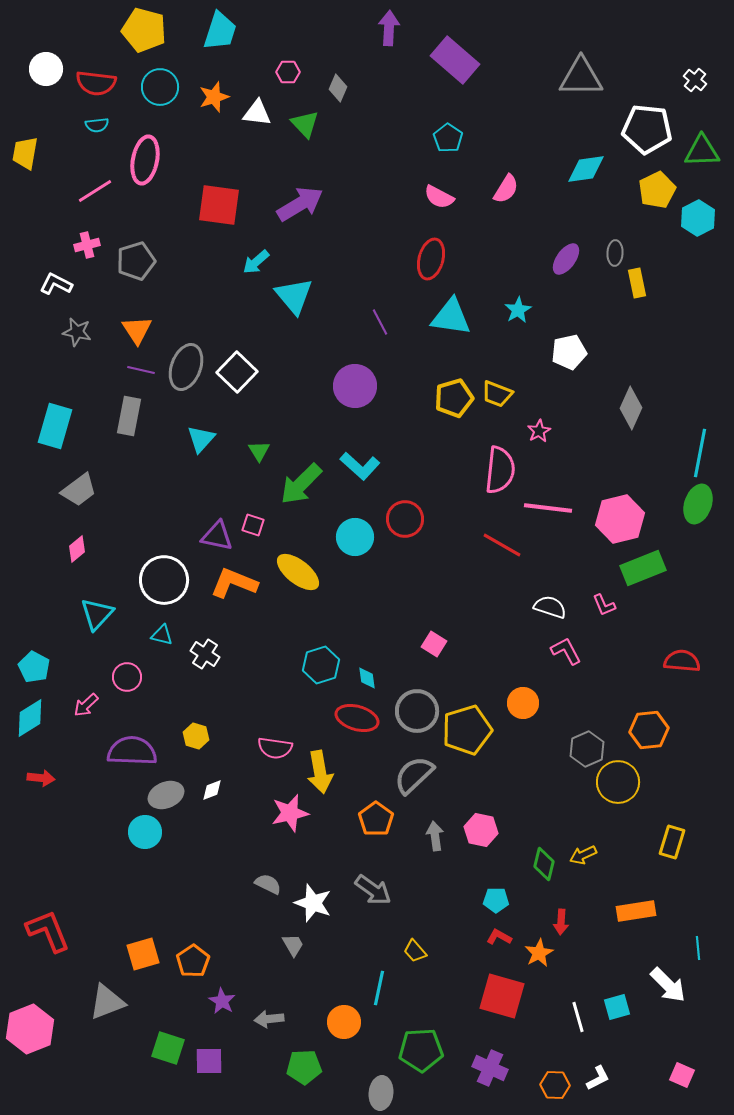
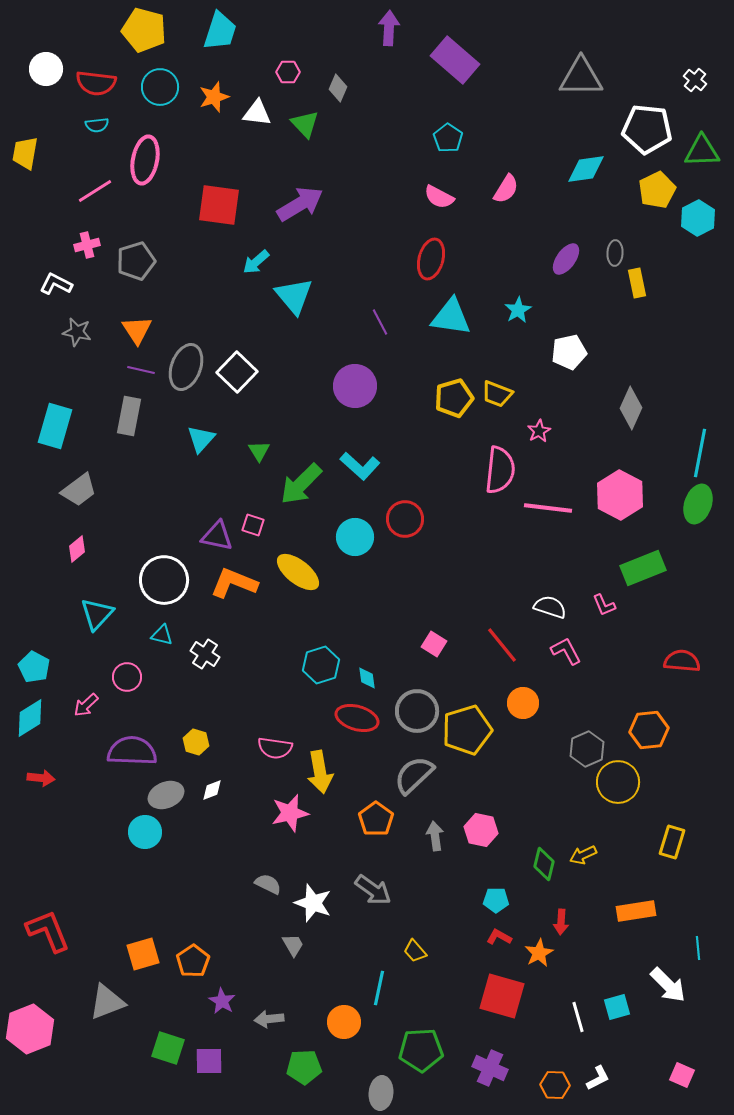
pink hexagon at (620, 519): moved 24 px up; rotated 18 degrees counterclockwise
red line at (502, 545): moved 100 px down; rotated 21 degrees clockwise
yellow hexagon at (196, 736): moved 6 px down
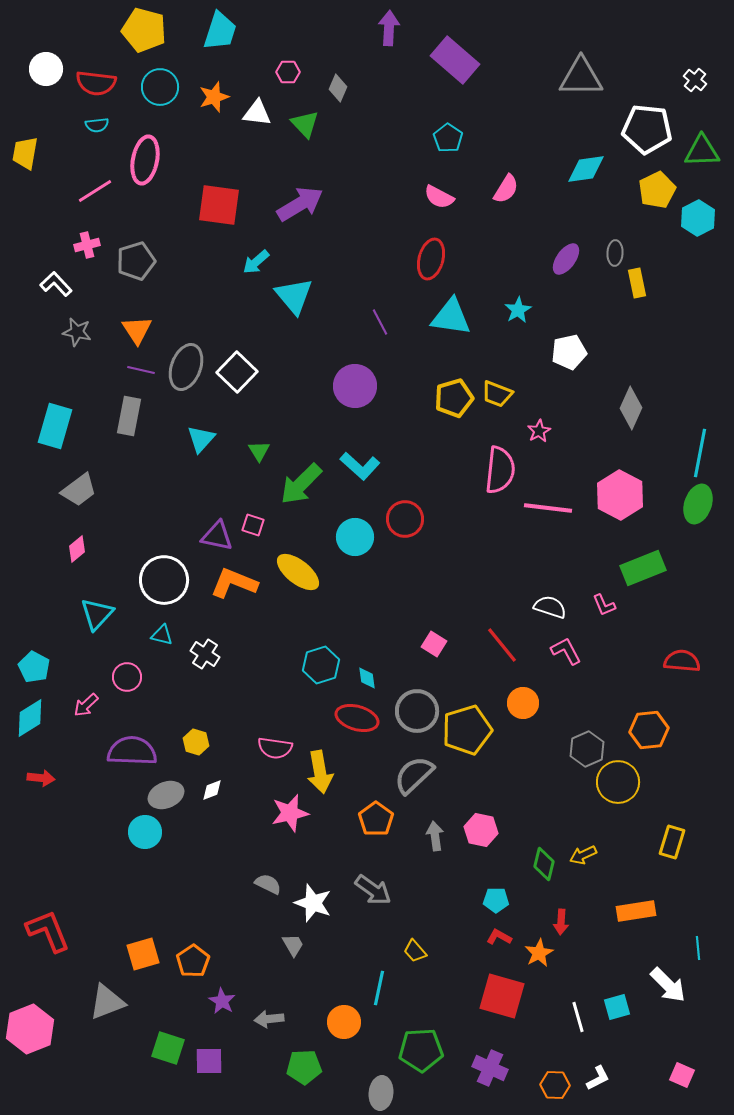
white L-shape at (56, 284): rotated 20 degrees clockwise
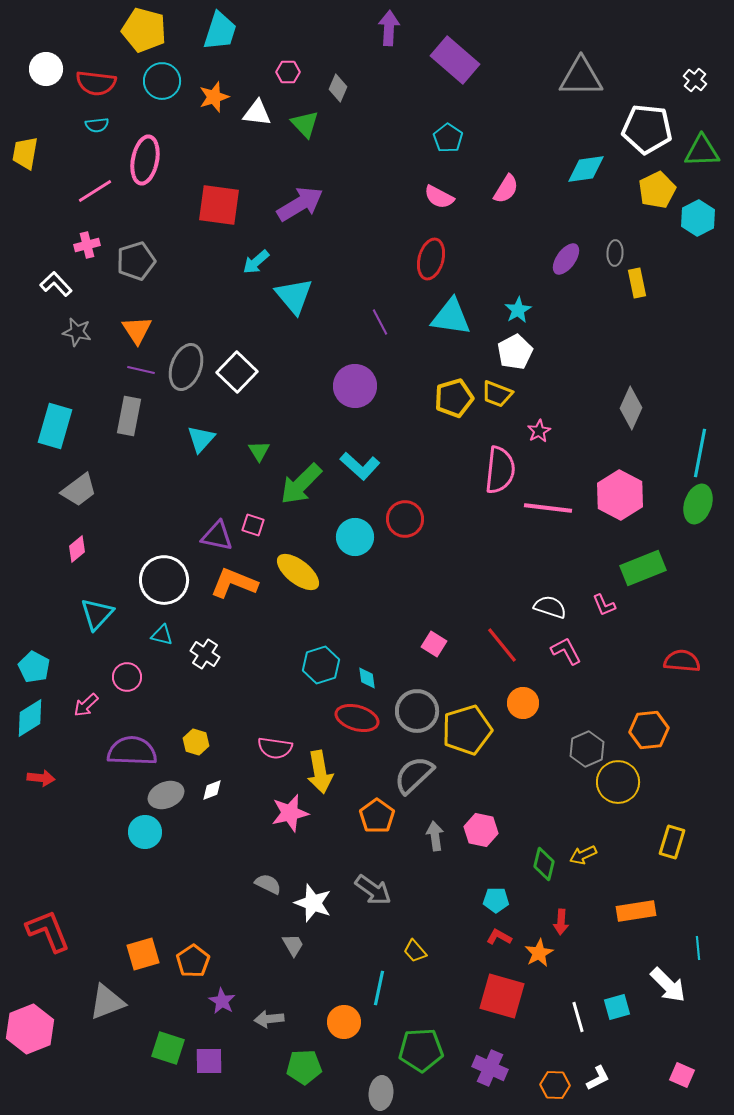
cyan circle at (160, 87): moved 2 px right, 6 px up
white pentagon at (569, 352): moved 54 px left; rotated 16 degrees counterclockwise
orange pentagon at (376, 819): moved 1 px right, 3 px up
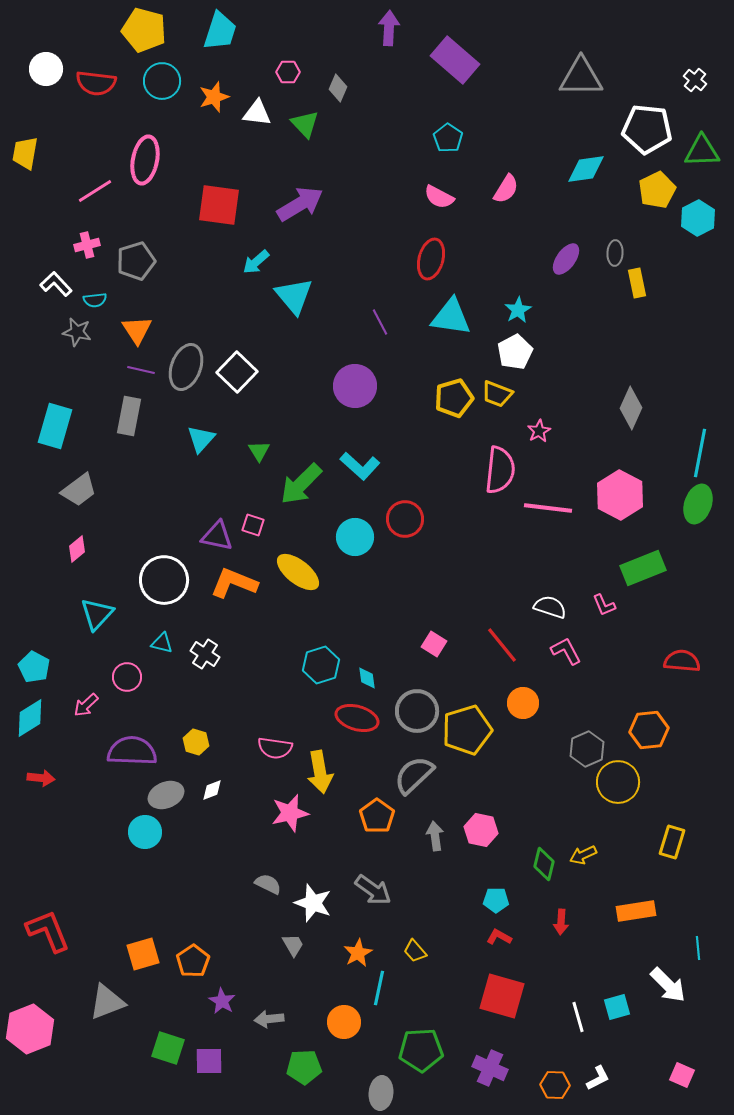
cyan semicircle at (97, 125): moved 2 px left, 175 px down
cyan triangle at (162, 635): moved 8 px down
orange star at (539, 953): moved 181 px left
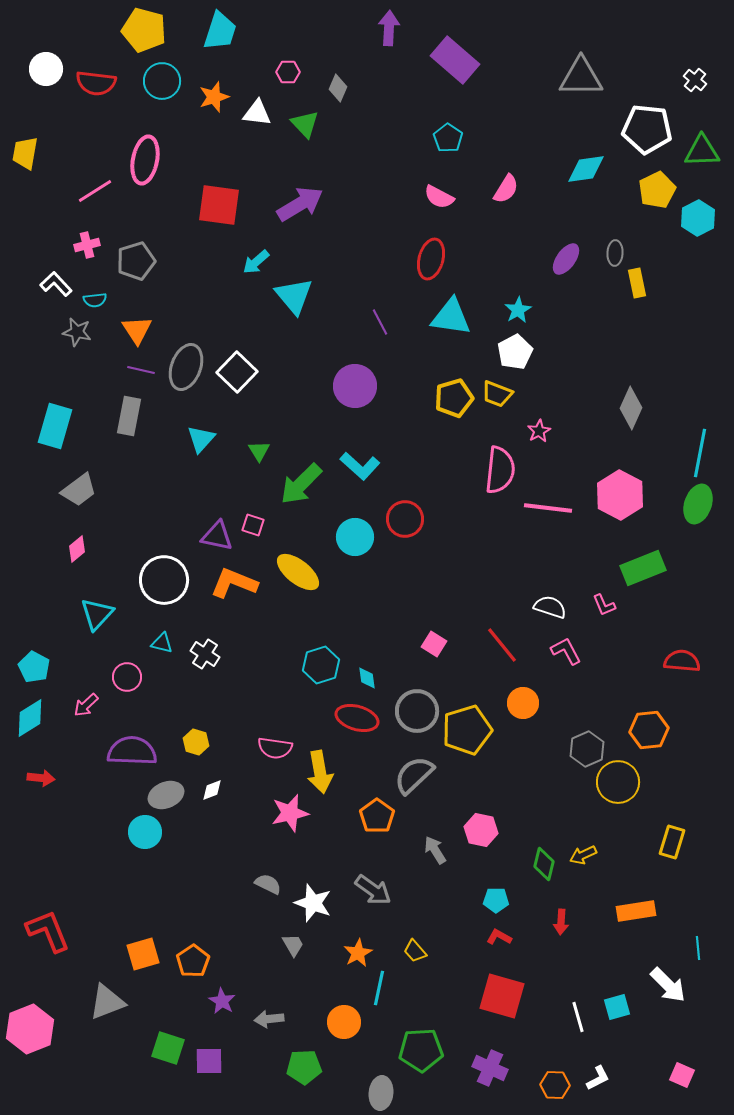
gray arrow at (435, 836): moved 14 px down; rotated 24 degrees counterclockwise
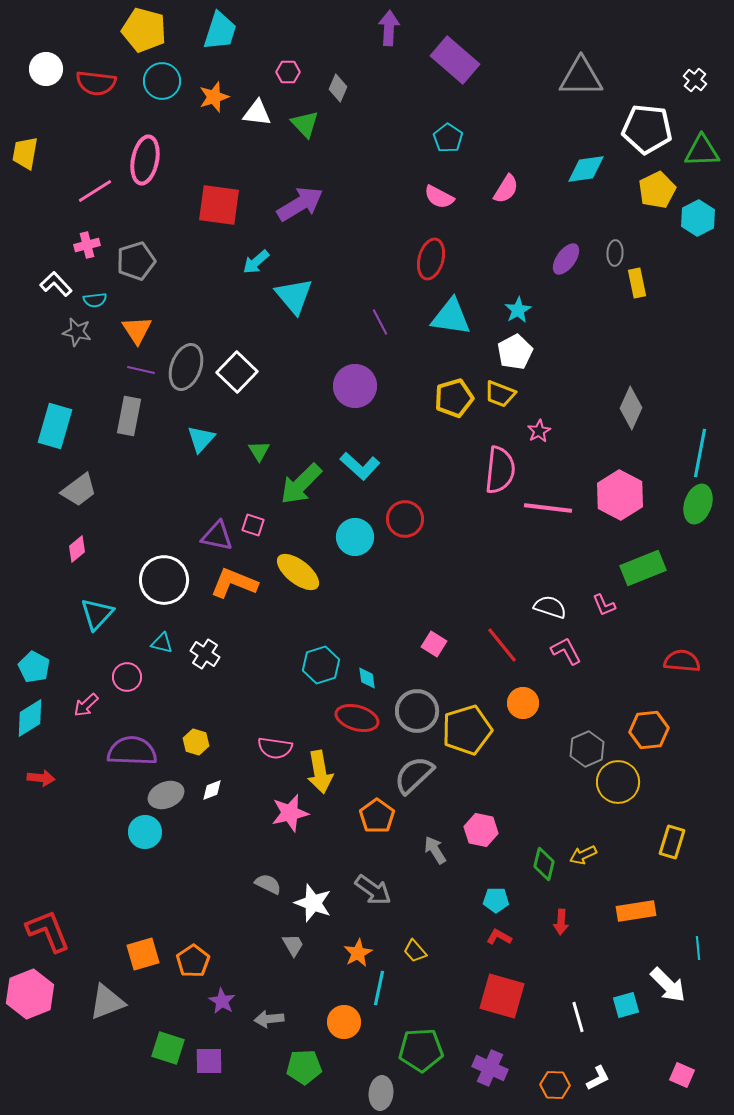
yellow trapezoid at (497, 394): moved 3 px right
cyan square at (617, 1007): moved 9 px right, 2 px up
pink hexagon at (30, 1029): moved 35 px up
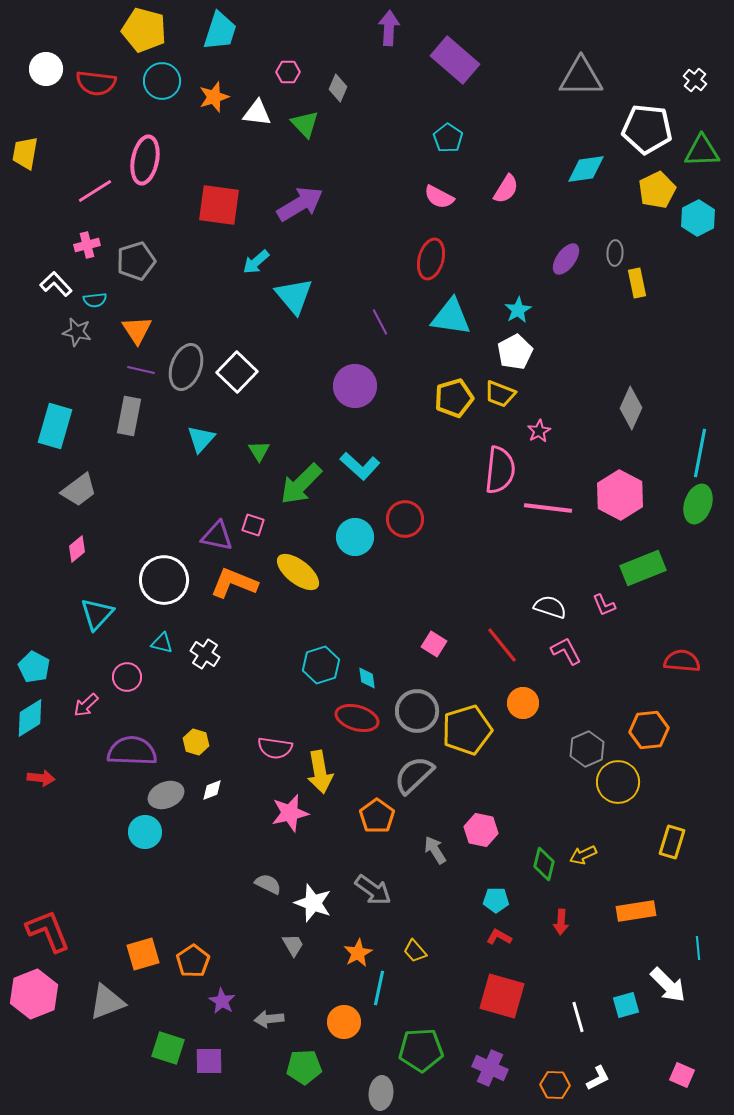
pink hexagon at (30, 994): moved 4 px right
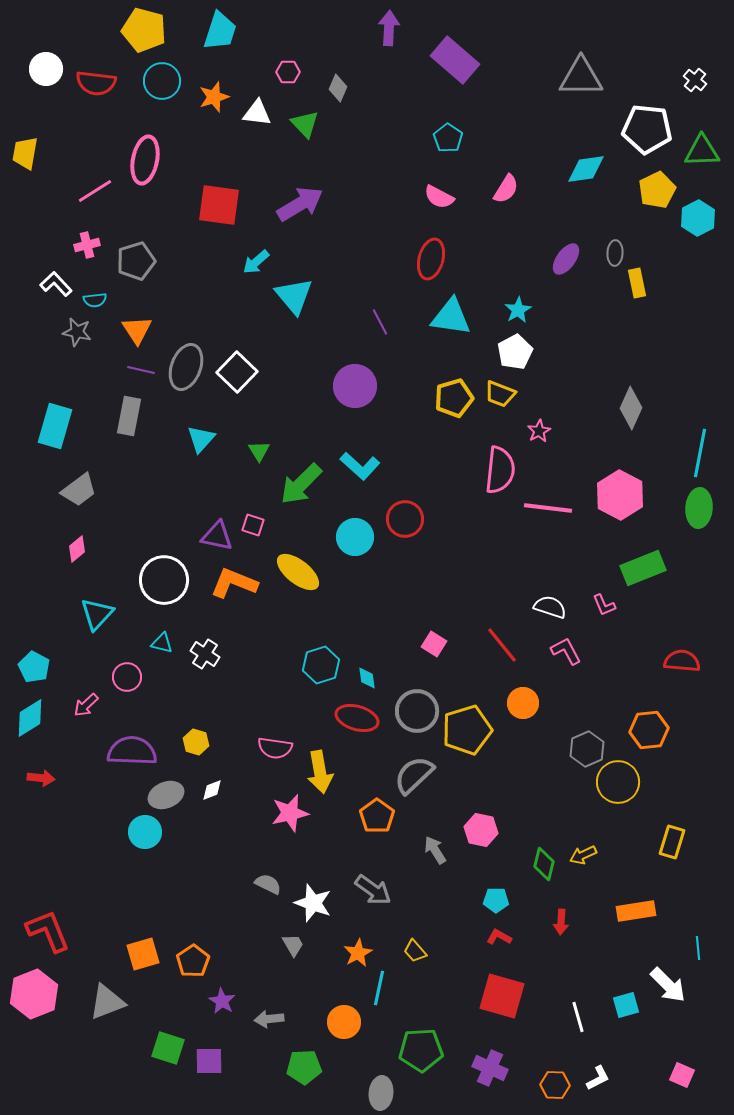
green ellipse at (698, 504): moved 1 px right, 4 px down; rotated 15 degrees counterclockwise
